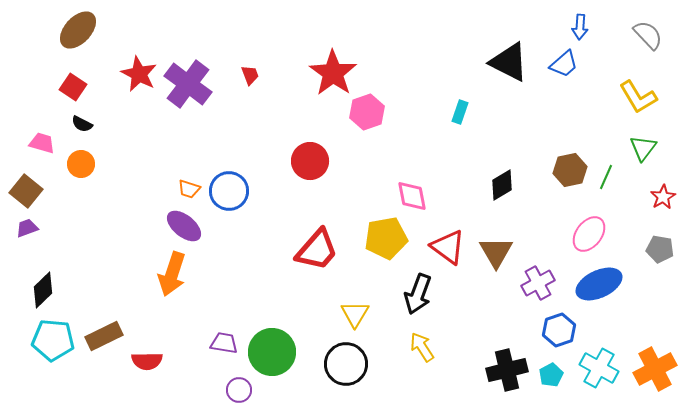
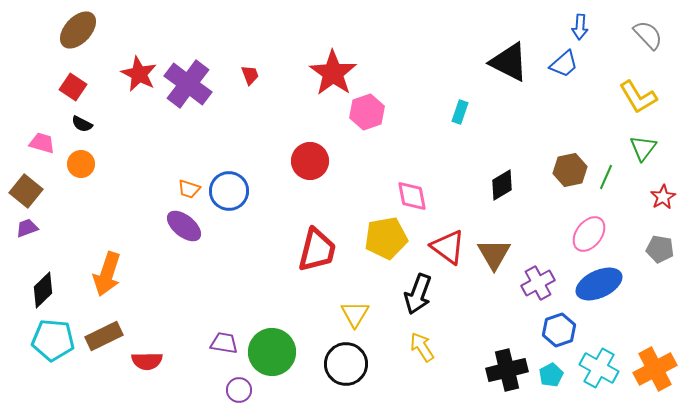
red trapezoid at (317, 250): rotated 27 degrees counterclockwise
brown triangle at (496, 252): moved 2 px left, 2 px down
orange arrow at (172, 274): moved 65 px left
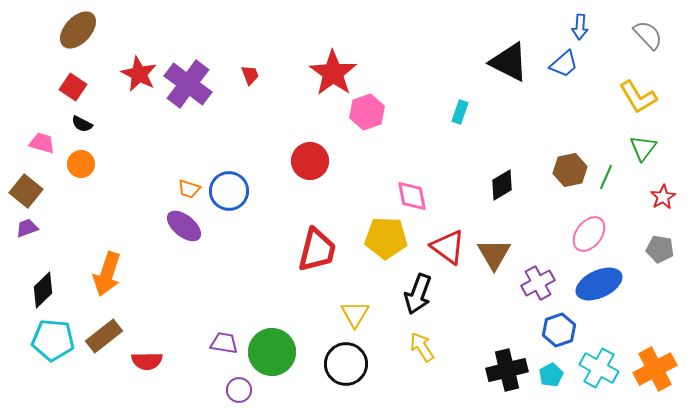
yellow pentagon at (386, 238): rotated 12 degrees clockwise
brown rectangle at (104, 336): rotated 12 degrees counterclockwise
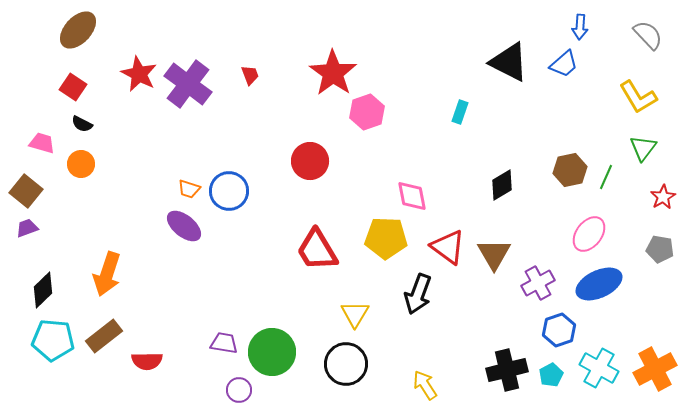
red trapezoid at (317, 250): rotated 135 degrees clockwise
yellow arrow at (422, 347): moved 3 px right, 38 px down
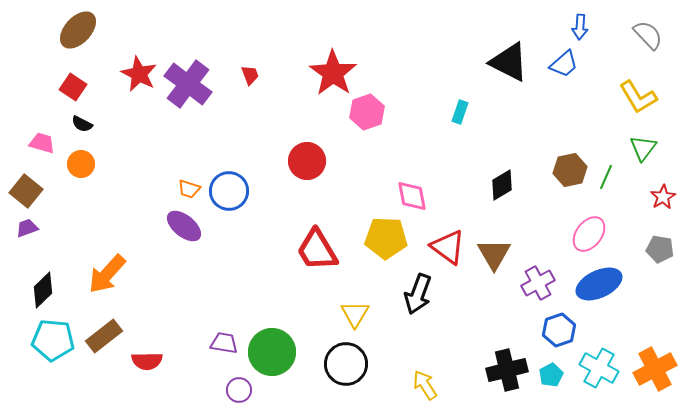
red circle at (310, 161): moved 3 px left
orange arrow at (107, 274): rotated 24 degrees clockwise
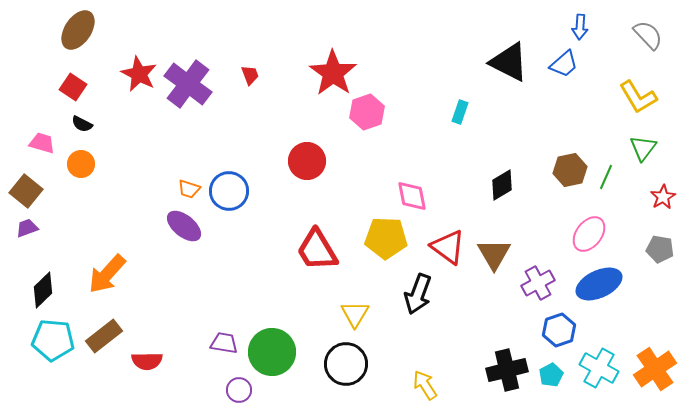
brown ellipse at (78, 30): rotated 9 degrees counterclockwise
orange cross at (655, 369): rotated 6 degrees counterclockwise
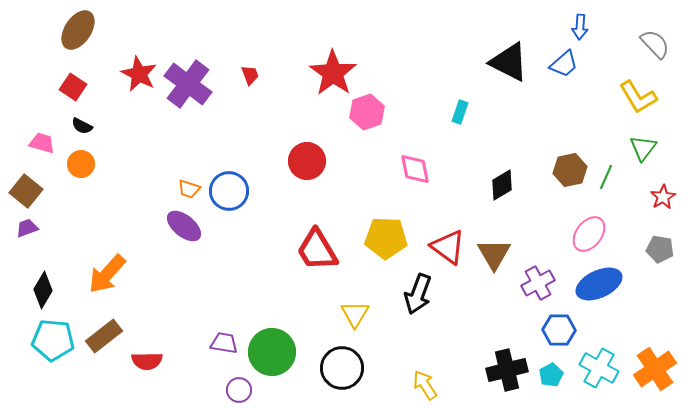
gray semicircle at (648, 35): moved 7 px right, 9 px down
black semicircle at (82, 124): moved 2 px down
pink diamond at (412, 196): moved 3 px right, 27 px up
black diamond at (43, 290): rotated 15 degrees counterclockwise
blue hexagon at (559, 330): rotated 20 degrees clockwise
black circle at (346, 364): moved 4 px left, 4 px down
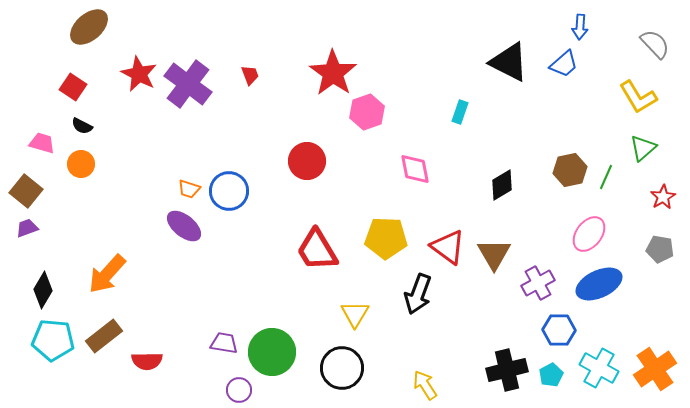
brown ellipse at (78, 30): moved 11 px right, 3 px up; rotated 15 degrees clockwise
green triangle at (643, 148): rotated 12 degrees clockwise
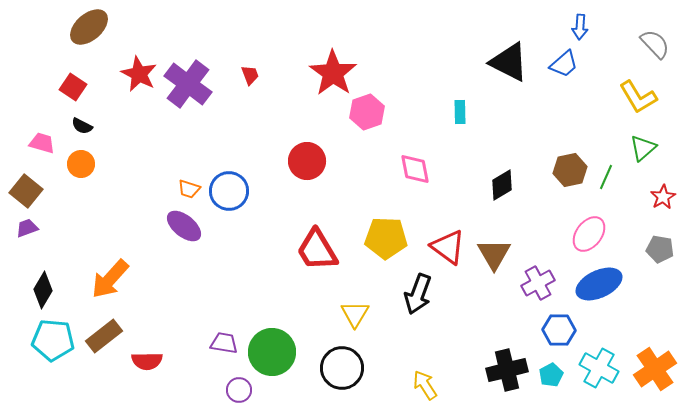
cyan rectangle at (460, 112): rotated 20 degrees counterclockwise
orange arrow at (107, 274): moved 3 px right, 5 px down
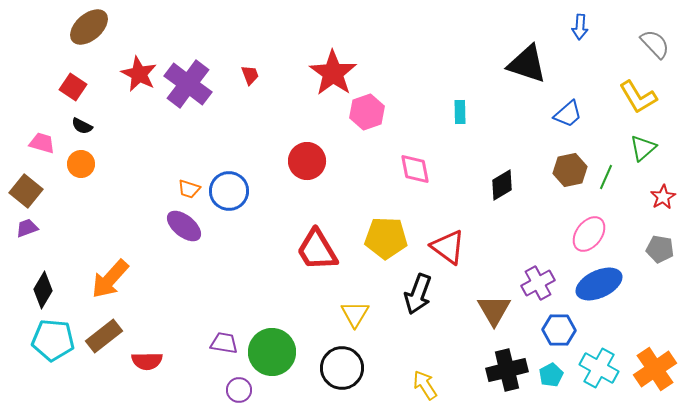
black triangle at (509, 62): moved 18 px right, 2 px down; rotated 9 degrees counterclockwise
blue trapezoid at (564, 64): moved 4 px right, 50 px down
brown triangle at (494, 254): moved 56 px down
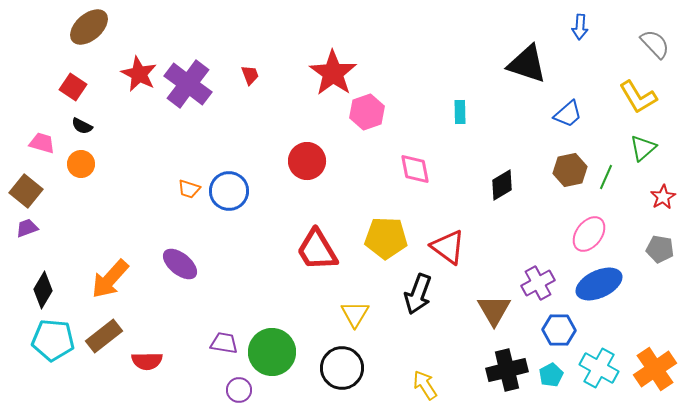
purple ellipse at (184, 226): moved 4 px left, 38 px down
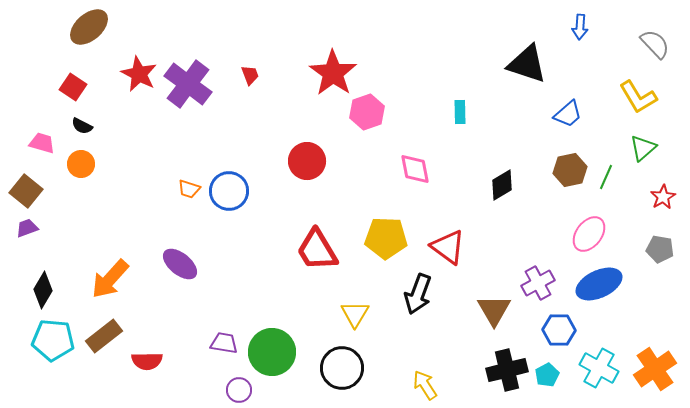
cyan pentagon at (551, 375): moved 4 px left
